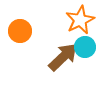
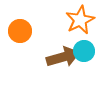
cyan circle: moved 1 px left, 4 px down
brown arrow: rotated 28 degrees clockwise
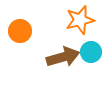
orange star: rotated 12 degrees clockwise
cyan circle: moved 7 px right, 1 px down
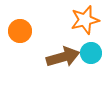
orange star: moved 5 px right
cyan circle: moved 1 px down
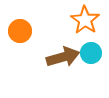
orange star: rotated 24 degrees counterclockwise
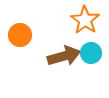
orange circle: moved 4 px down
brown arrow: moved 1 px right, 1 px up
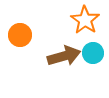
cyan circle: moved 2 px right
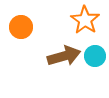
orange circle: moved 1 px right, 8 px up
cyan circle: moved 2 px right, 3 px down
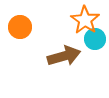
orange circle: moved 1 px left
cyan circle: moved 17 px up
